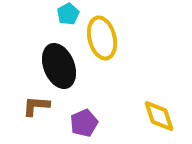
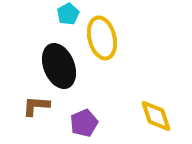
yellow diamond: moved 3 px left
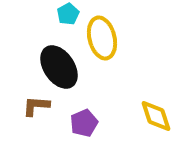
black ellipse: moved 1 px down; rotated 12 degrees counterclockwise
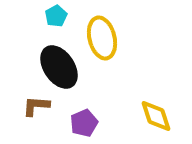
cyan pentagon: moved 12 px left, 2 px down
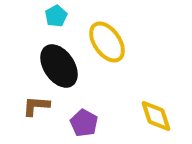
yellow ellipse: moved 5 px right, 4 px down; rotated 21 degrees counterclockwise
black ellipse: moved 1 px up
purple pentagon: rotated 20 degrees counterclockwise
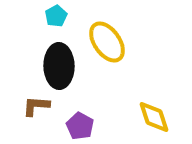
black ellipse: rotated 33 degrees clockwise
yellow diamond: moved 2 px left, 1 px down
purple pentagon: moved 4 px left, 3 px down
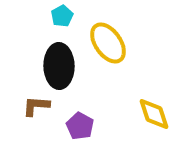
cyan pentagon: moved 6 px right
yellow ellipse: moved 1 px right, 1 px down
yellow diamond: moved 3 px up
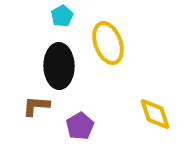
yellow ellipse: rotated 15 degrees clockwise
yellow diamond: moved 1 px right
purple pentagon: rotated 12 degrees clockwise
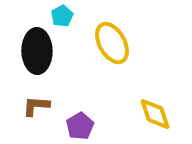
yellow ellipse: moved 4 px right; rotated 9 degrees counterclockwise
black ellipse: moved 22 px left, 15 px up
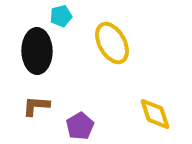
cyan pentagon: moved 1 px left; rotated 15 degrees clockwise
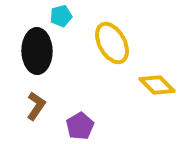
brown L-shape: rotated 120 degrees clockwise
yellow diamond: moved 2 px right, 29 px up; rotated 27 degrees counterclockwise
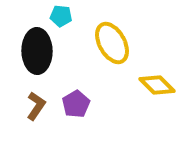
cyan pentagon: rotated 20 degrees clockwise
purple pentagon: moved 4 px left, 22 px up
